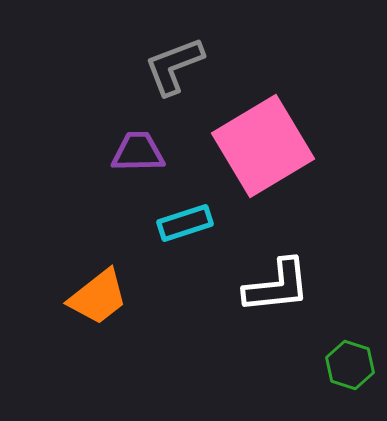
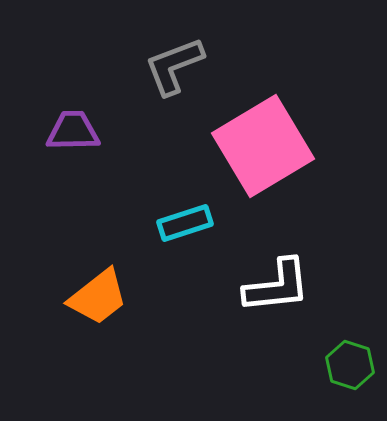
purple trapezoid: moved 65 px left, 21 px up
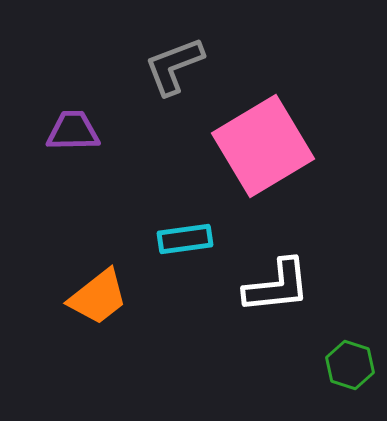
cyan rectangle: moved 16 px down; rotated 10 degrees clockwise
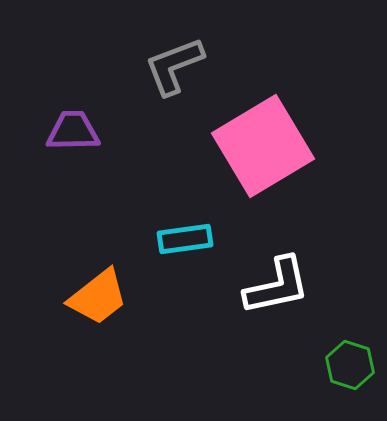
white L-shape: rotated 6 degrees counterclockwise
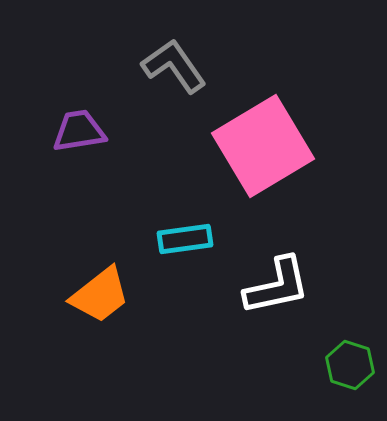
gray L-shape: rotated 76 degrees clockwise
purple trapezoid: moved 6 px right; rotated 8 degrees counterclockwise
orange trapezoid: moved 2 px right, 2 px up
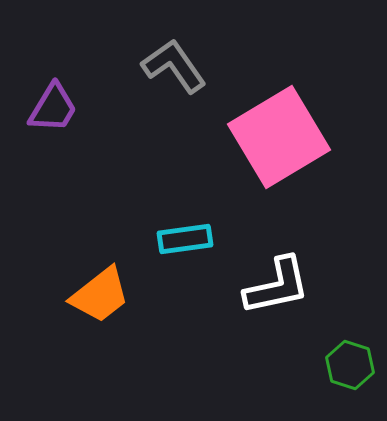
purple trapezoid: moved 26 px left, 23 px up; rotated 130 degrees clockwise
pink square: moved 16 px right, 9 px up
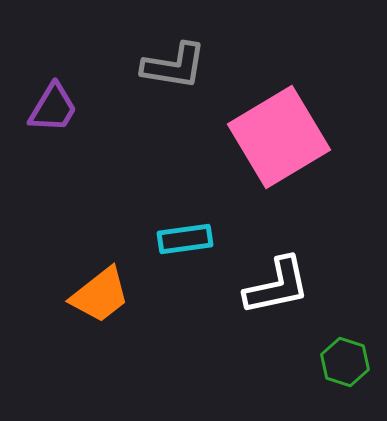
gray L-shape: rotated 134 degrees clockwise
green hexagon: moved 5 px left, 3 px up
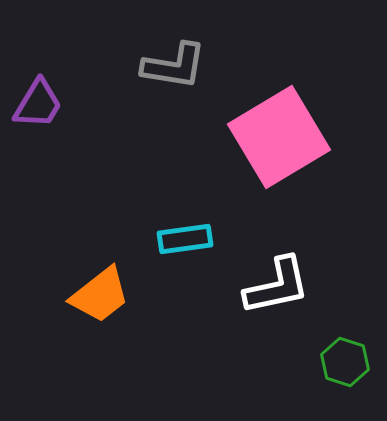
purple trapezoid: moved 15 px left, 4 px up
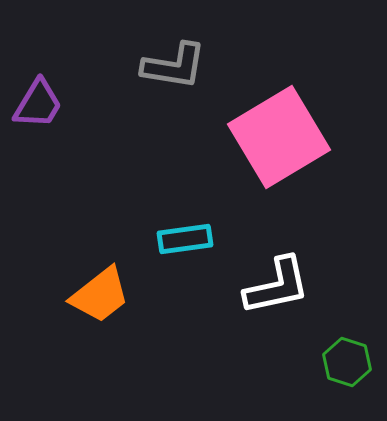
green hexagon: moved 2 px right
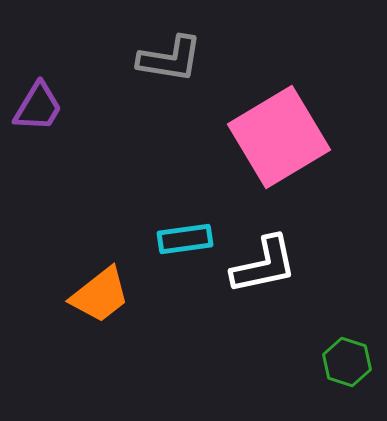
gray L-shape: moved 4 px left, 7 px up
purple trapezoid: moved 3 px down
white L-shape: moved 13 px left, 21 px up
